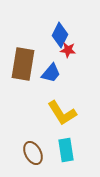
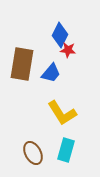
brown rectangle: moved 1 px left
cyan rectangle: rotated 25 degrees clockwise
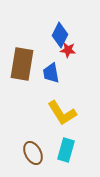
blue trapezoid: rotated 130 degrees clockwise
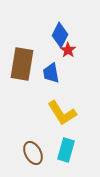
red star: rotated 28 degrees clockwise
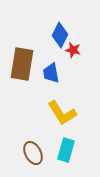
red star: moved 5 px right; rotated 21 degrees counterclockwise
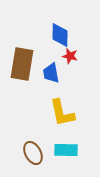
blue diamond: rotated 25 degrees counterclockwise
red star: moved 3 px left, 6 px down
yellow L-shape: rotated 20 degrees clockwise
cyan rectangle: rotated 75 degrees clockwise
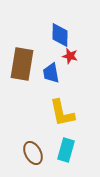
cyan rectangle: rotated 75 degrees counterclockwise
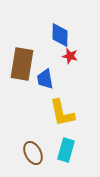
blue trapezoid: moved 6 px left, 6 px down
